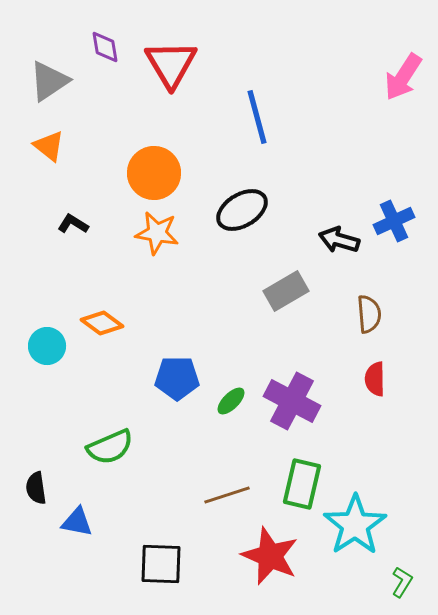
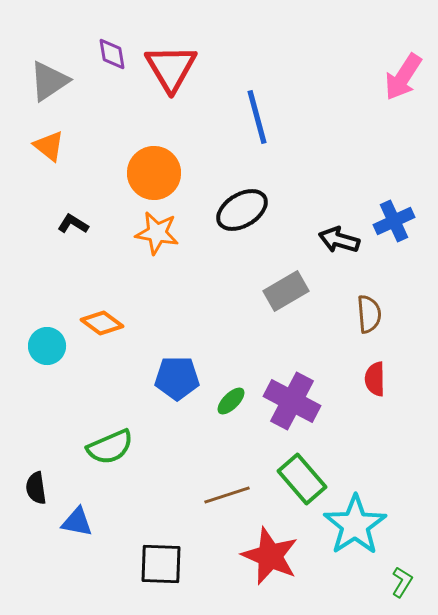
purple diamond: moved 7 px right, 7 px down
red triangle: moved 4 px down
green rectangle: moved 5 px up; rotated 54 degrees counterclockwise
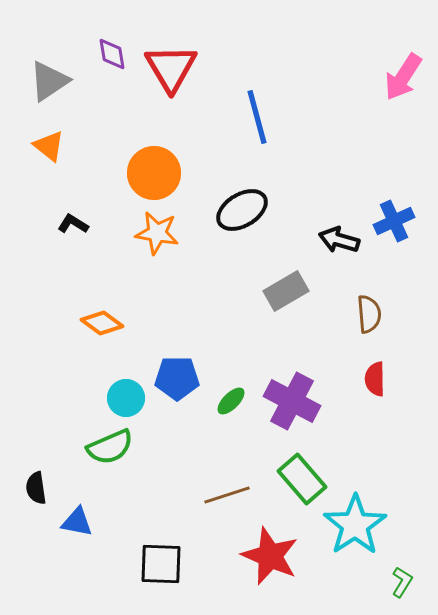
cyan circle: moved 79 px right, 52 px down
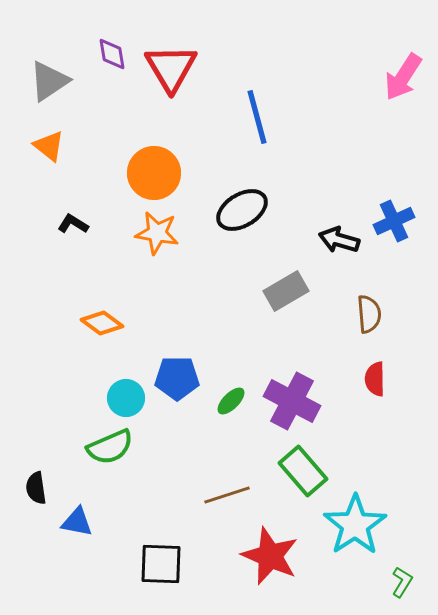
green rectangle: moved 1 px right, 8 px up
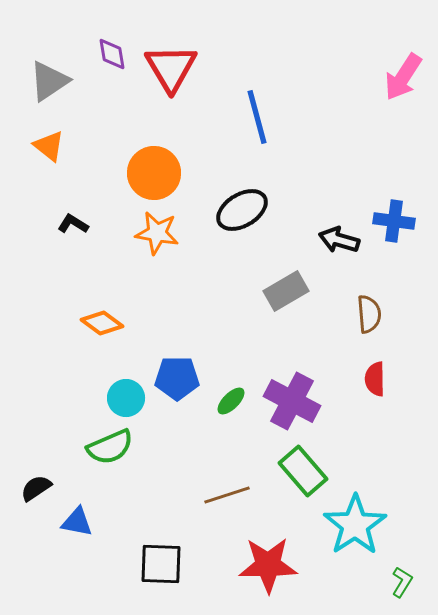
blue cross: rotated 33 degrees clockwise
black semicircle: rotated 64 degrees clockwise
red star: moved 2 px left, 9 px down; rotated 24 degrees counterclockwise
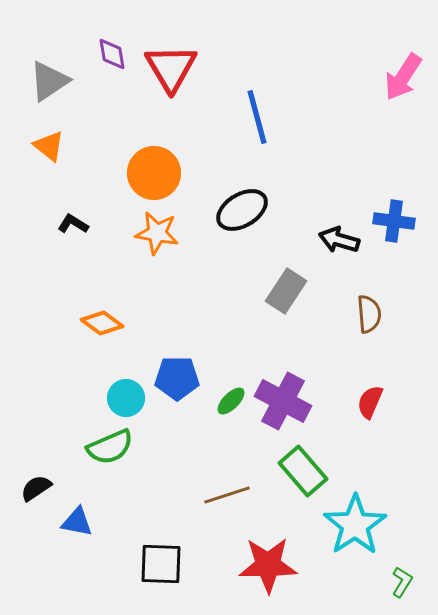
gray rectangle: rotated 27 degrees counterclockwise
red semicircle: moved 5 px left, 23 px down; rotated 24 degrees clockwise
purple cross: moved 9 px left
